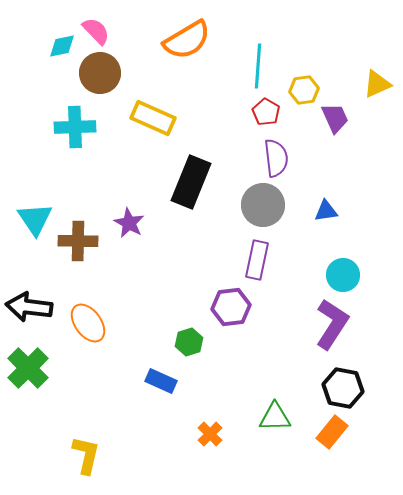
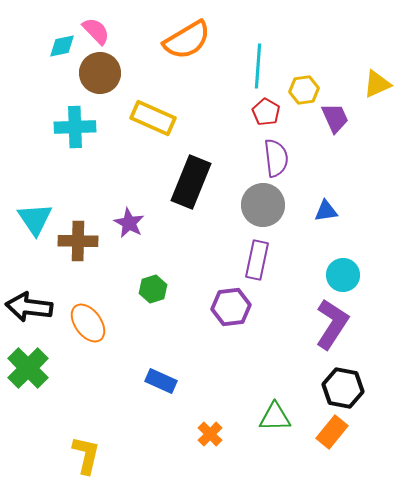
green hexagon: moved 36 px left, 53 px up
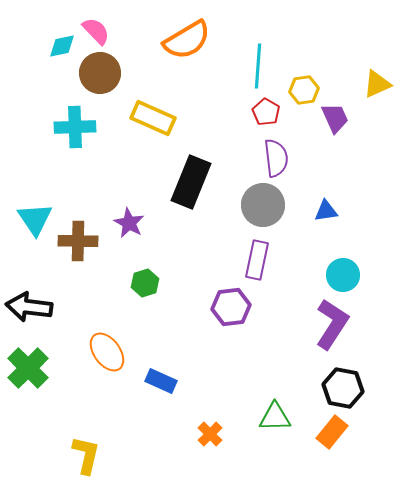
green hexagon: moved 8 px left, 6 px up
orange ellipse: moved 19 px right, 29 px down
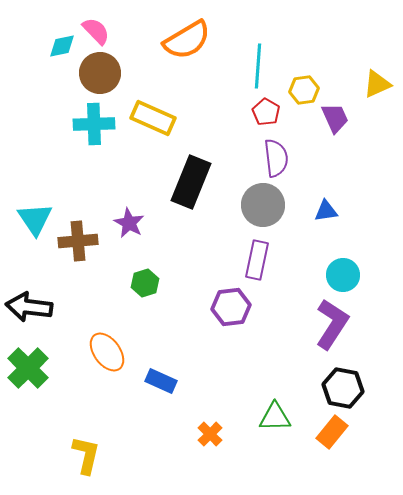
cyan cross: moved 19 px right, 3 px up
brown cross: rotated 6 degrees counterclockwise
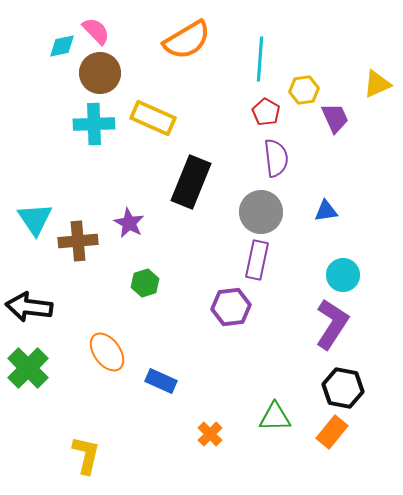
cyan line: moved 2 px right, 7 px up
gray circle: moved 2 px left, 7 px down
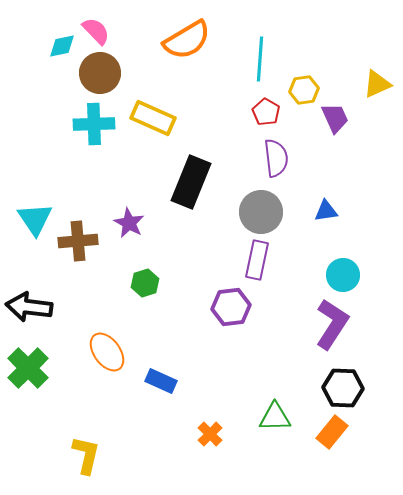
black hexagon: rotated 9 degrees counterclockwise
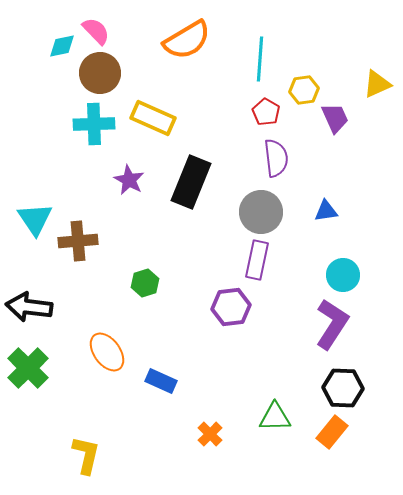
purple star: moved 43 px up
